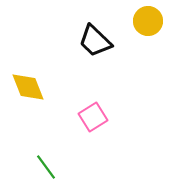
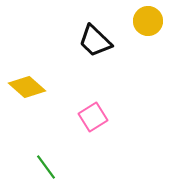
yellow diamond: moved 1 px left; rotated 27 degrees counterclockwise
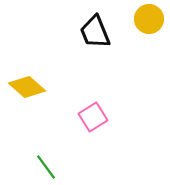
yellow circle: moved 1 px right, 2 px up
black trapezoid: moved 9 px up; rotated 24 degrees clockwise
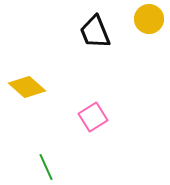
green line: rotated 12 degrees clockwise
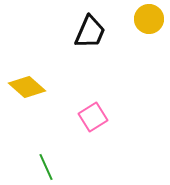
black trapezoid: moved 5 px left; rotated 135 degrees counterclockwise
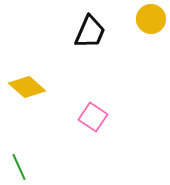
yellow circle: moved 2 px right
pink square: rotated 24 degrees counterclockwise
green line: moved 27 px left
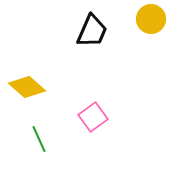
black trapezoid: moved 2 px right, 1 px up
pink square: rotated 20 degrees clockwise
green line: moved 20 px right, 28 px up
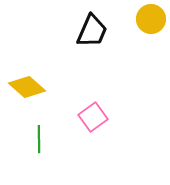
green line: rotated 24 degrees clockwise
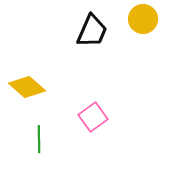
yellow circle: moved 8 px left
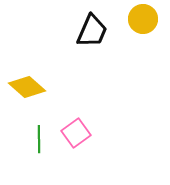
pink square: moved 17 px left, 16 px down
